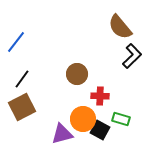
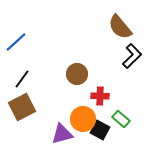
blue line: rotated 10 degrees clockwise
green rectangle: rotated 24 degrees clockwise
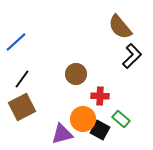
brown circle: moved 1 px left
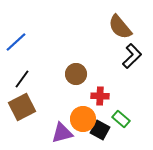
purple triangle: moved 1 px up
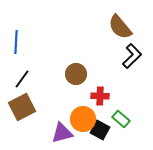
blue line: rotated 45 degrees counterclockwise
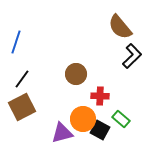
blue line: rotated 15 degrees clockwise
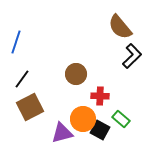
brown square: moved 8 px right
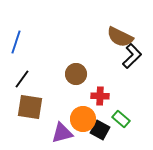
brown semicircle: moved 10 px down; rotated 24 degrees counterclockwise
brown square: rotated 36 degrees clockwise
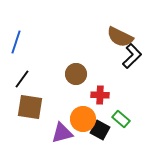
red cross: moved 1 px up
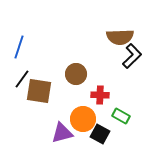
brown semicircle: rotated 28 degrees counterclockwise
blue line: moved 3 px right, 5 px down
brown square: moved 9 px right, 16 px up
green rectangle: moved 3 px up; rotated 12 degrees counterclockwise
black square: moved 4 px down
